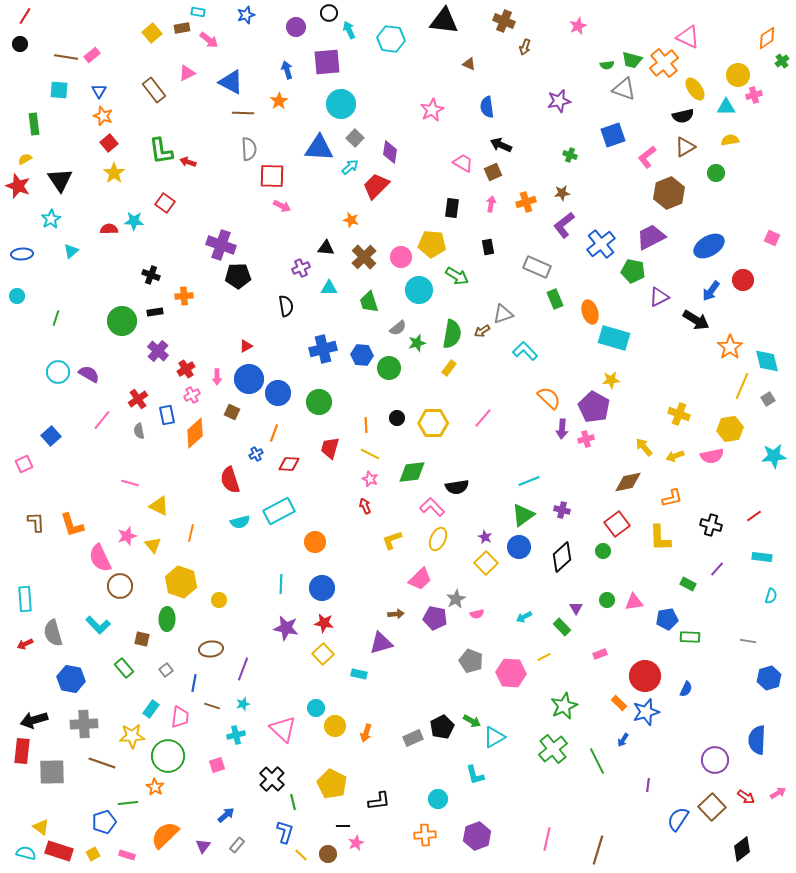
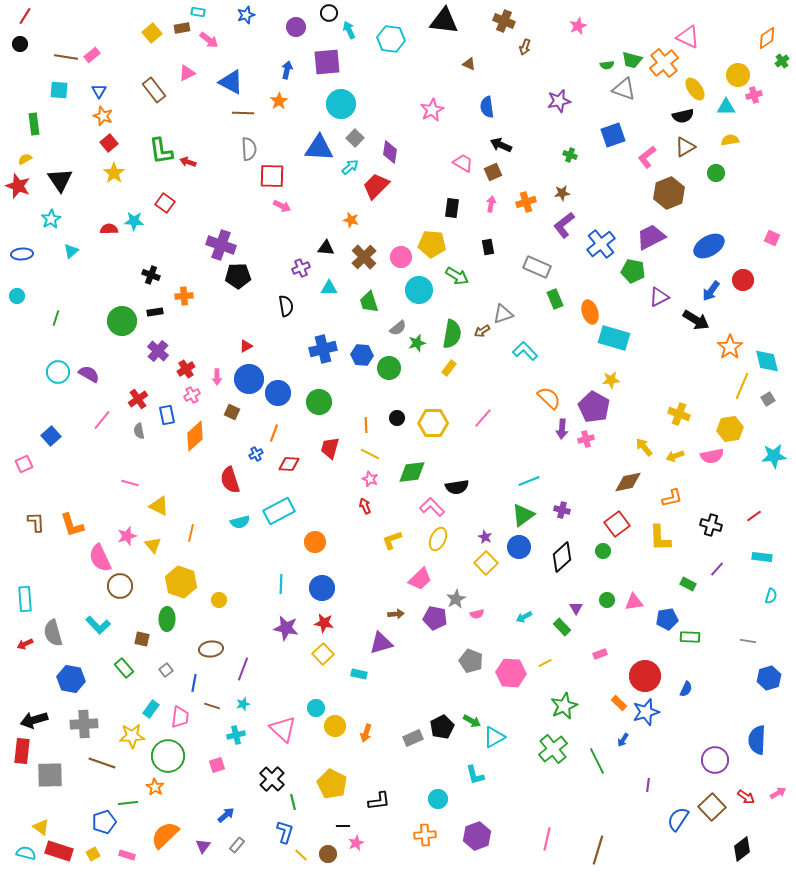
blue arrow at (287, 70): rotated 30 degrees clockwise
orange diamond at (195, 433): moved 3 px down
yellow line at (544, 657): moved 1 px right, 6 px down
gray square at (52, 772): moved 2 px left, 3 px down
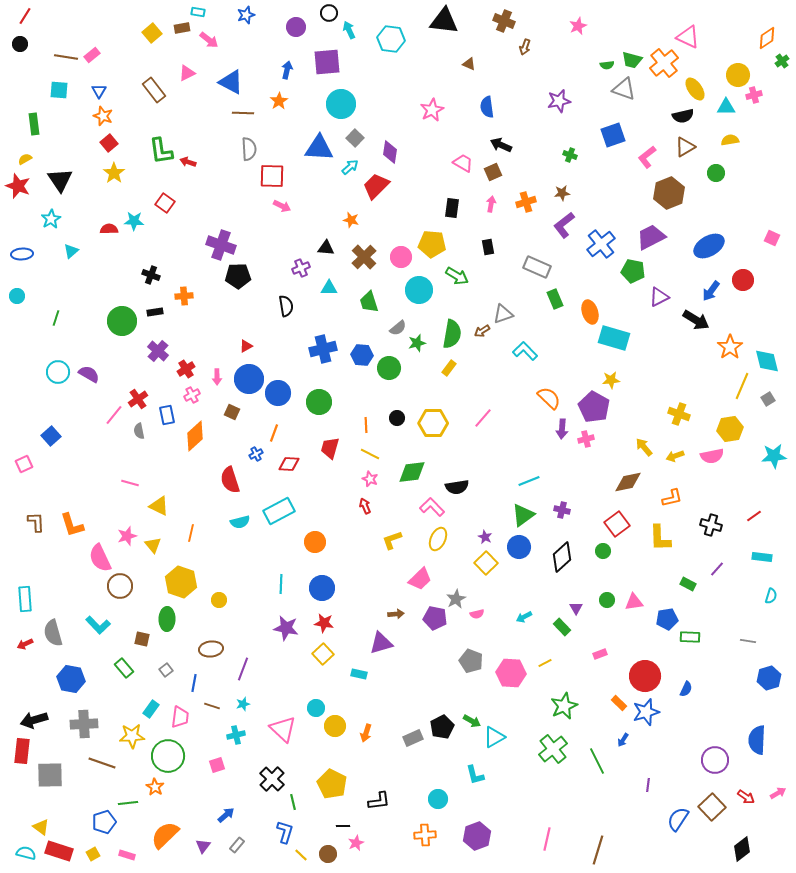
pink line at (102, 420): moved 12 px right, 5 px up
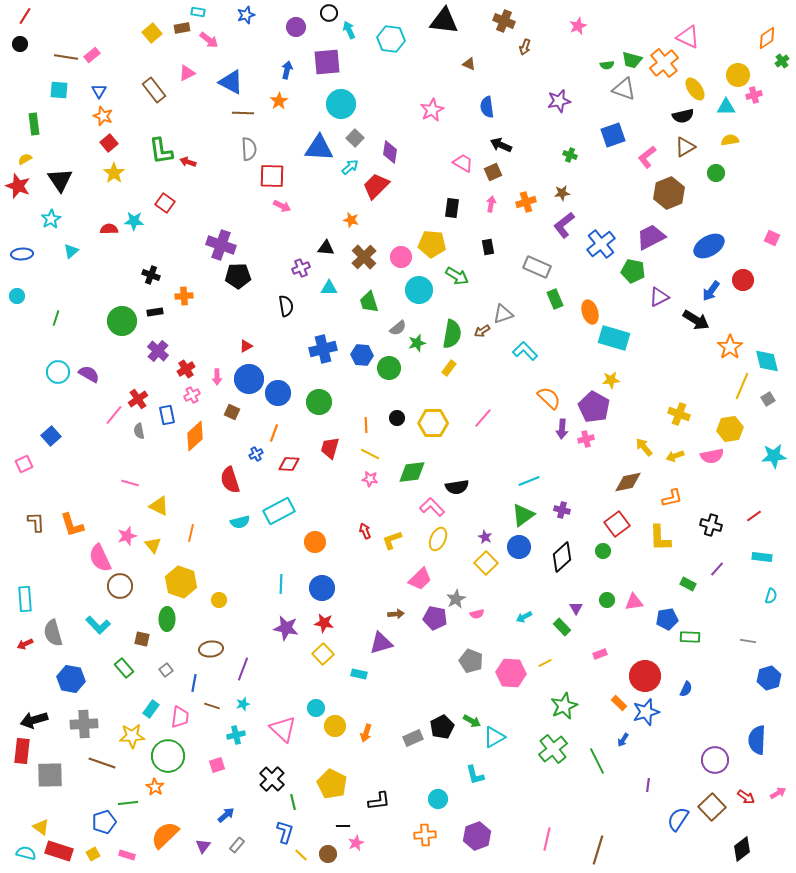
pink star at (370, 479): rotated 14 degrees counterclockwise
red arrow at (365, 506): moved 25 px down
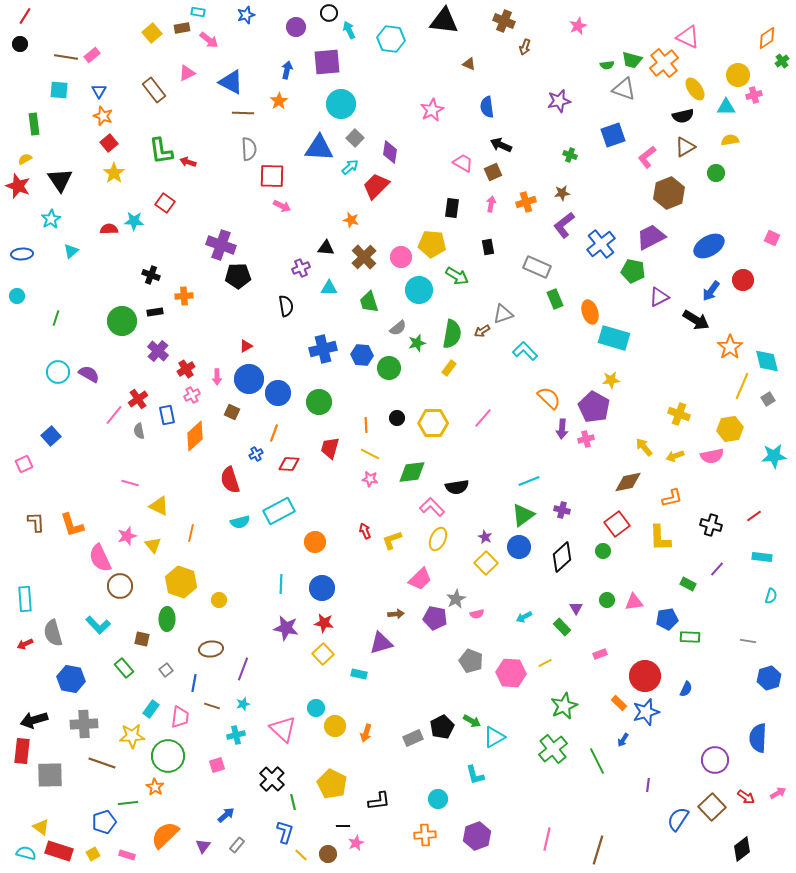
blue semicircle at (757, 740): moved 1 px right, 2 px up
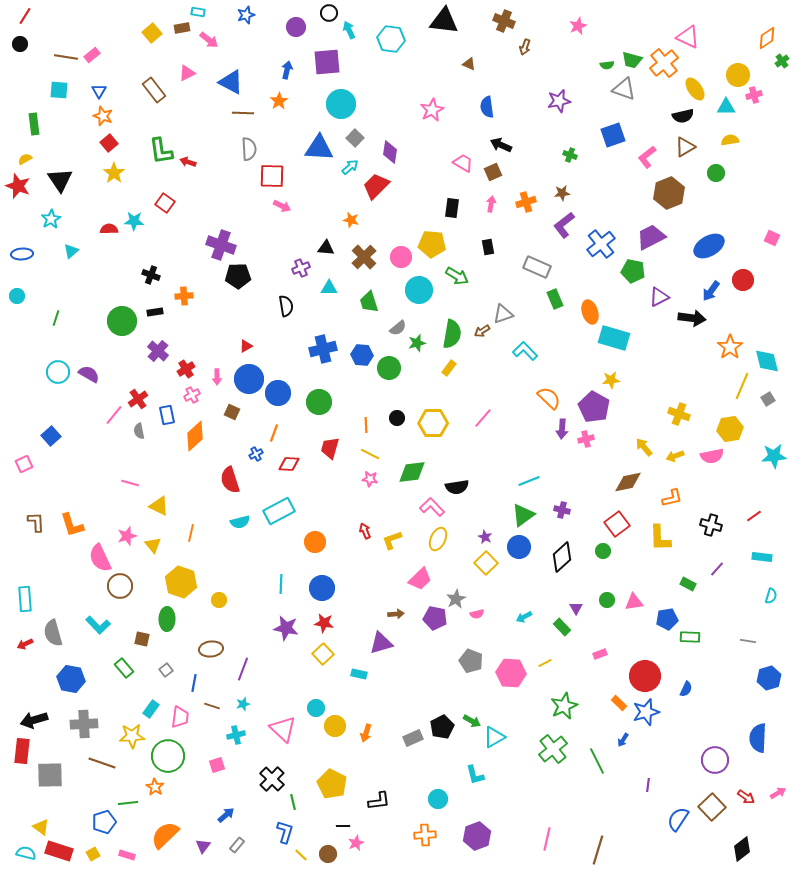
black arrow at (696, 320): moved 4 px left, 2 px up; rotated 24 degrees counterclockwise
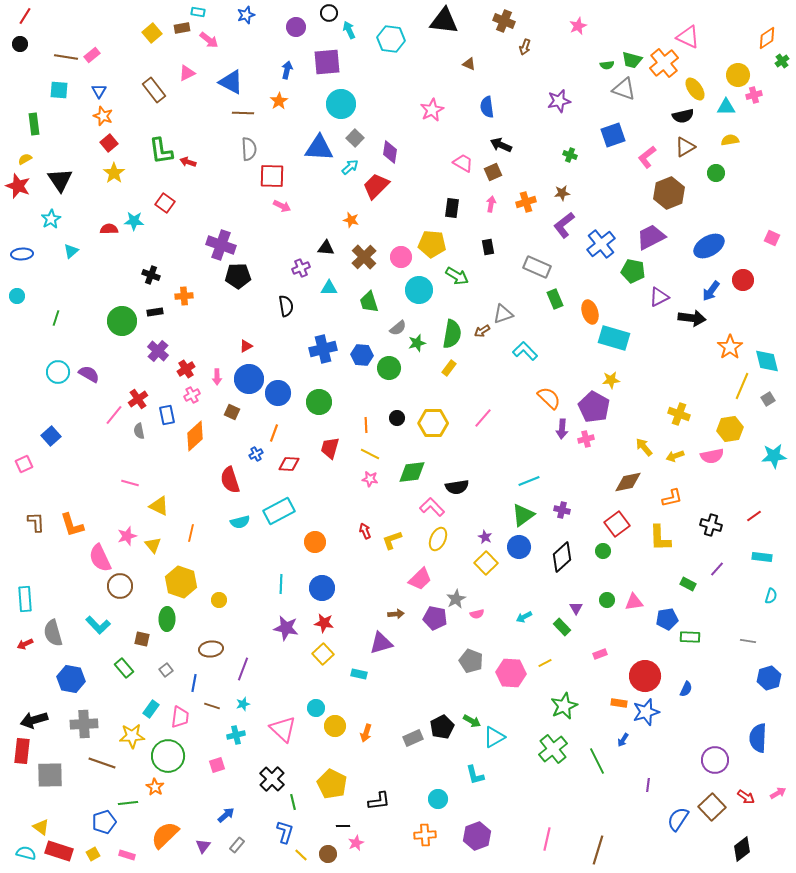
orange rectangle at (619, 703): rotated 35 degrees counterclockwise
